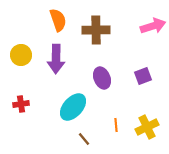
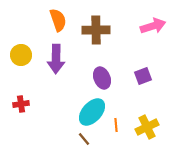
cyan ellipse: moved 19 px right, 5 px down
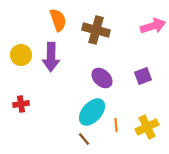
brown cross: rotated 16 degrees clockwise
purple arrow: moved 5 px left, 2 px up
purple ellipse: rotated 25 degrees counterclockwise
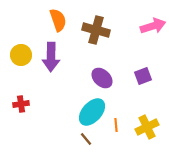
brown line: moved 2 px right
